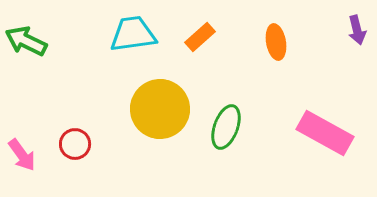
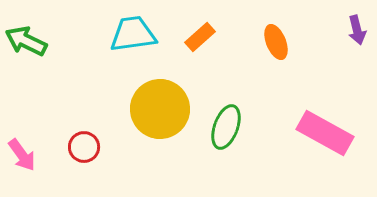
orange ellipse: rotated 12 degrees counterclockwise
red circle: moved 9 px right, 3 px down
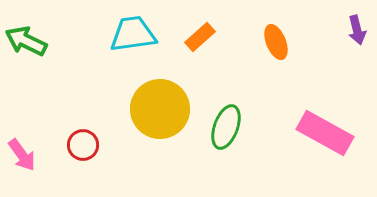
red circle: moved 1 px left, 2 px up
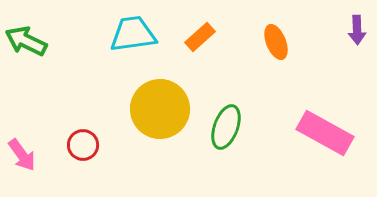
purple arrow: rotated 12 degrees clockwise
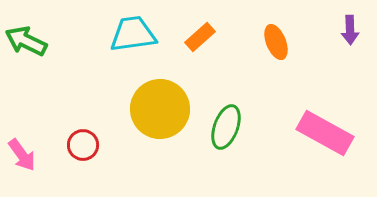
purple arrow: moved 7 px left
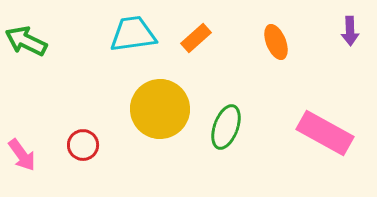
purple arrow: moved 1 px down
orange rectangle: moved 4 px left, 1 px down
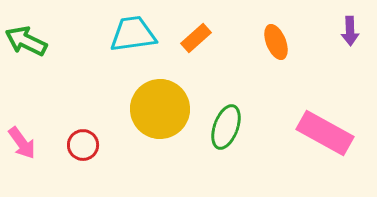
pink arrow: moved 12 px up
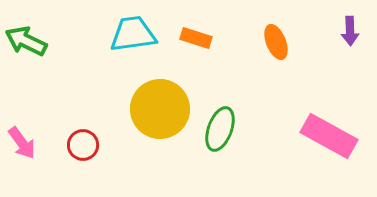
orange rectangle: rotated 60 degrees clockwise
green ellipse: moved 6 px left, 2 px down
pink rectangle: moved 4 px right, 3 px down
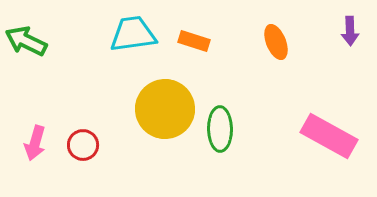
orange rectangle: moved 2 px left, 3 px down
yellow circle: moved 5 px right
green ellipse: rotated 21 degrees counterclockwise
pink arrow: moved 13 px right; rotated 52 degrees clockwise
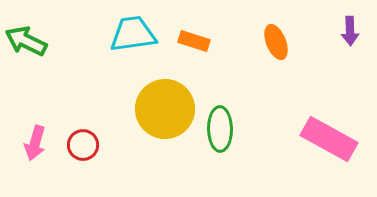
pink rectangle: moved 3 px down
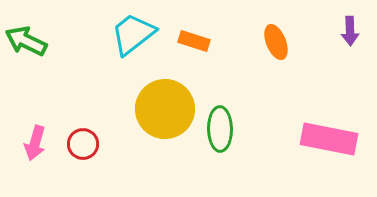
cyan trapezoid: rotated 30 degrees counterclockwise
pink rectangle: rotated 18 degrees counterclockwise
red circle: moved 1 px up
